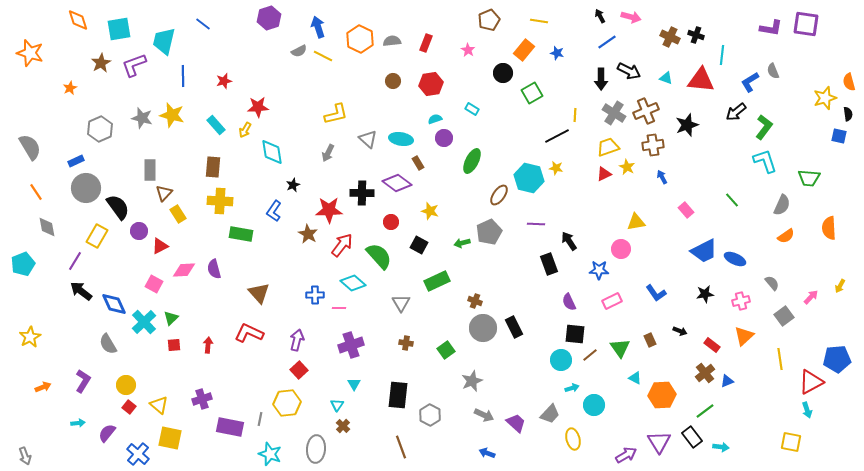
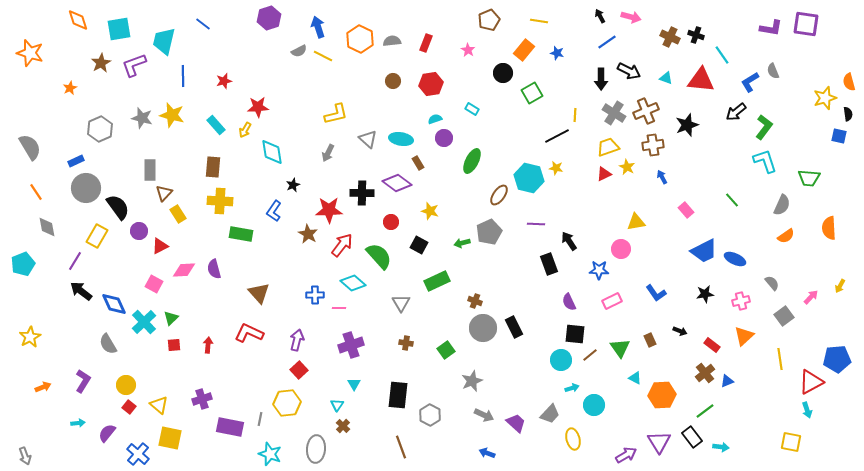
cyan line at (722, 55): rotated 42 degrees counterclockwise
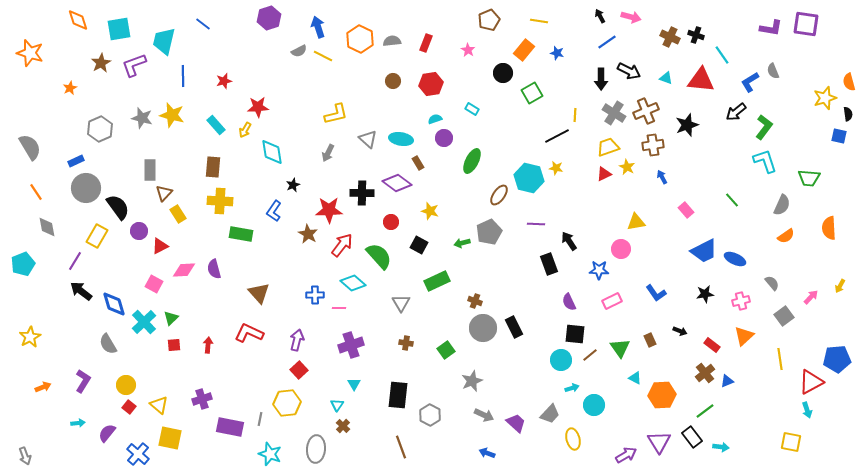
blue diamond at (114, 304): rotated 8 degrees clockwise
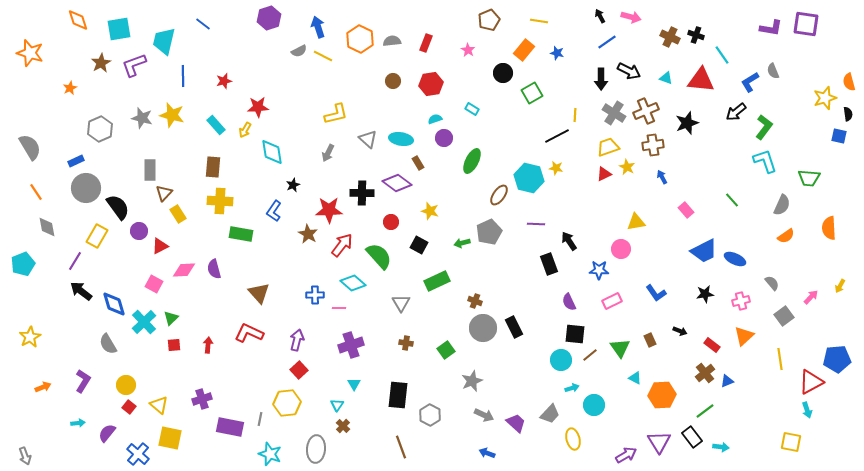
black star at (687, 125): moved 2 px up
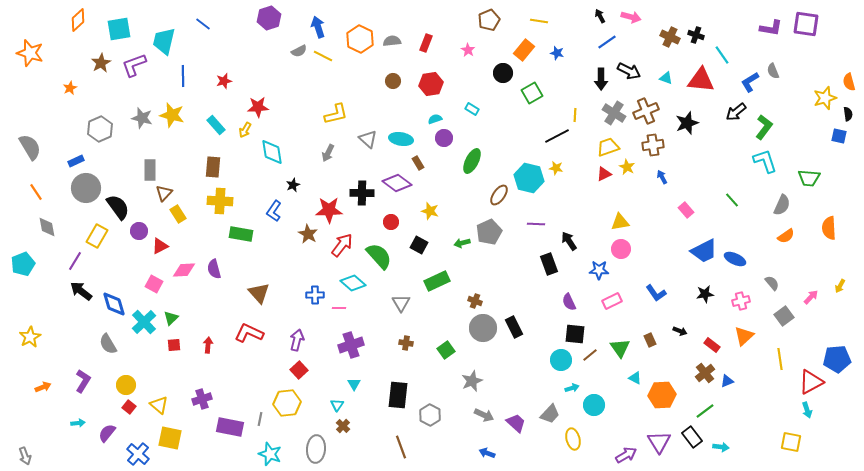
orange diamond at (78, 20): rotated 65 degrees clockwise
yellow triangle at (636, 222): moved 16 px left
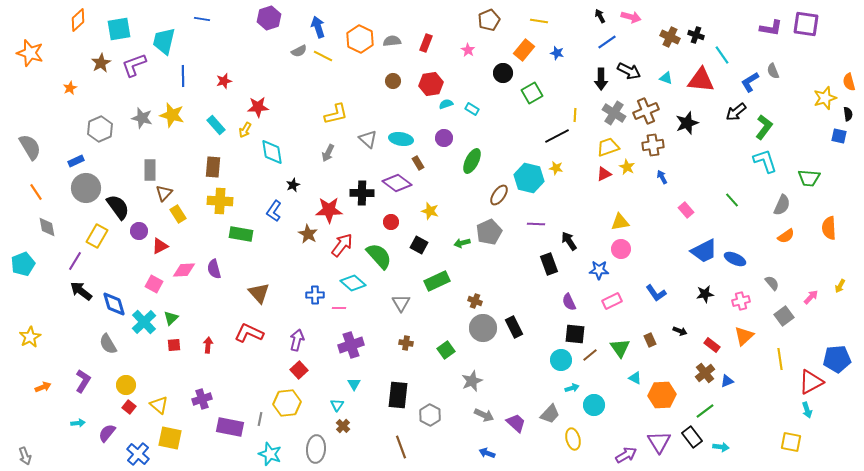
blue line at (203, 24): moved 1 px left, 5 px up; rotated 28 degrees counterclockwise
cyan semicircle at (435, 119): moved 11 px right, 15 px up
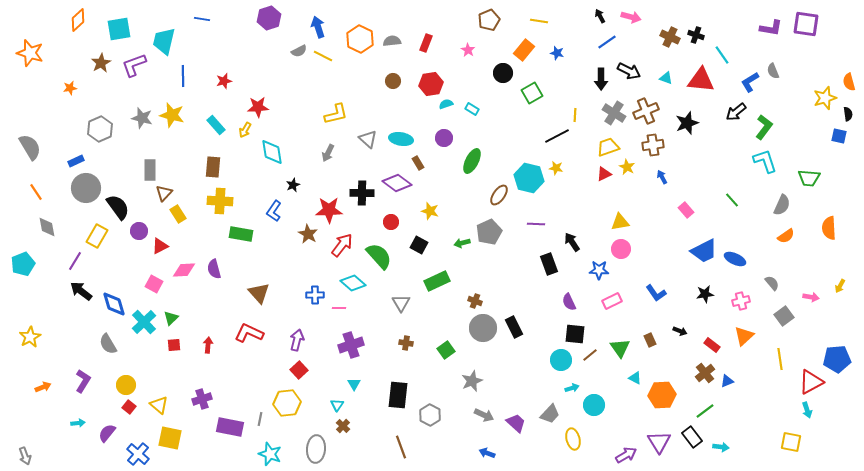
orange star at (70, 88): rotated 16 degrees clockwise
black arrow at (569, 241): moved 3 px right, 1 px down
pink arrow at (811, 297): rotated 56 degrees clockwise
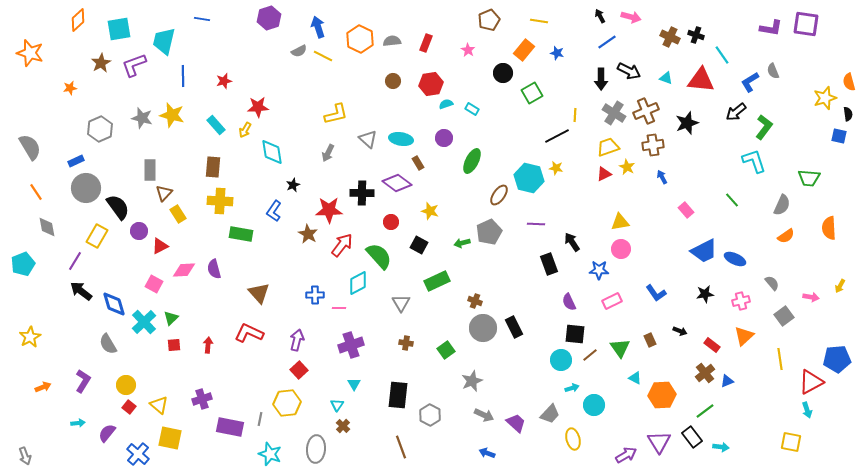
cyan L-shape at (765, 161): moved 11 px left
cyan diamond at (353, 283): moved 5 px right; rotated 70 degrees counterclockwise
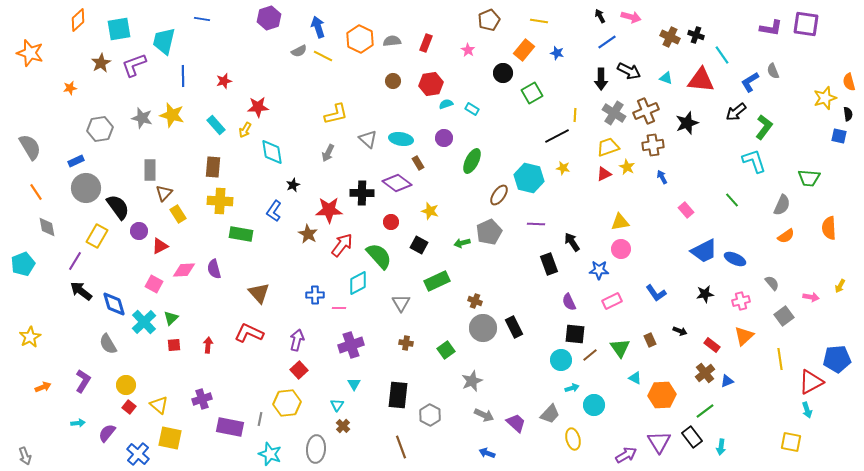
gray hexagon at (100, 129): rotated 15 degrees clockwise
yellow star at (556, 168): moved 7 px right
cyan arrow at (721, 447): rotated 91 degrees clockwise
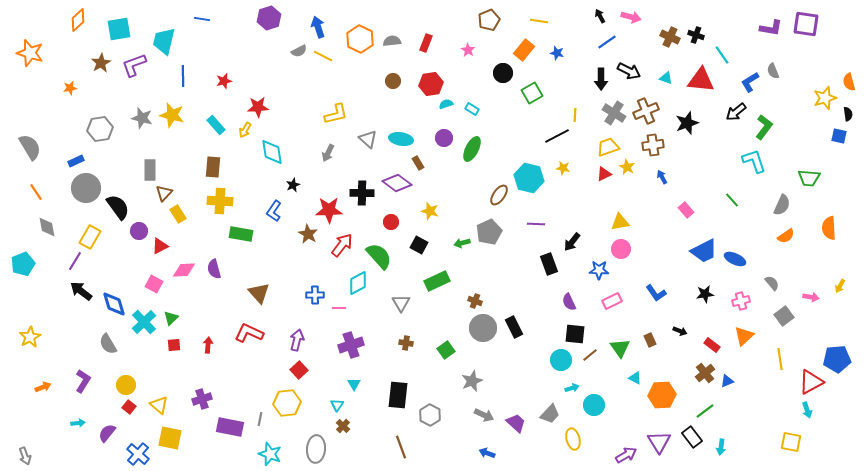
green ellipse at (472, 161): moved 12 px up
yellow rectangle at (97, 236): moved 7 px left, 1 px down
black arrow at (572, 242): rotated 108 degrees counterclockwise
